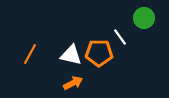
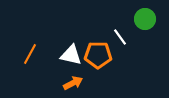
green circle: moved 1 px right, 1 px down
orange pentagon: moved 1 px left, 2 px down
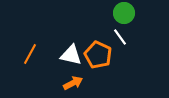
green circle: moved 21 px left, 6 px up
orange pentagon: rotated 24 degrees clockwise
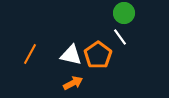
orange pentagon: rotated 12 degrees clockwise
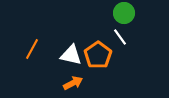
orange line: moved 2 px right, 5 px up
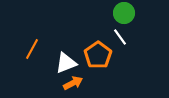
white triangle: moved 5 px left, 8 px down; rotated 35 degrees counterclockwise
